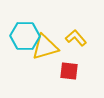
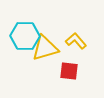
yellow L-shape: moved 3 px down
yellow triangle: moved 1 px down
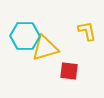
yellow L-shape: moved 11 px right, 10 px up; rotated 30 degrees clockwise
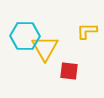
yellow L-shape: rotated 80 degrees counterclockwise
yellow triangle: rotated 44 degrees counterclockwise
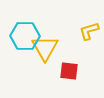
yellow L-shape: moved 2 px right; rotated 15 degrees counterclockwise
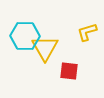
yellow L-shape: moved 2 px left, 1 px down
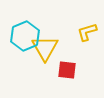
cyan hexagon: rotated 24 degrees counterclockwise
red square: moved 2 px left, 1 px up
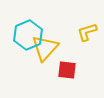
cyan hexagon: moved 3 px right, 1 px up
yellow triangle: rotated 12 degrees clockwise
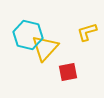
cyan hexagon: rotated 24 degrees counterclockwise
red square: moved 1 px right, 2 px down; rotated 18 degrees counterclockwise
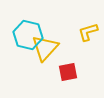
yellow L-shape: moved 1 px right
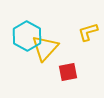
cyan hexagon: moved 1 px left, 1 px down; rotated 16 degrees clockwise
